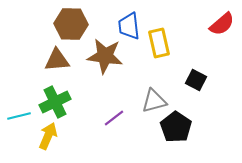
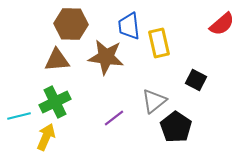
brown star: moved 1 px right, 1 px down
gray triangle: rotated 24 degrees counterclockwise
yellow arrow: moved 2 px left, 1 px down
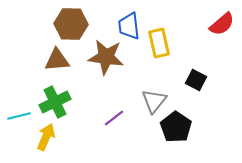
gray triangle: rotated 12 degrees counterclockwise
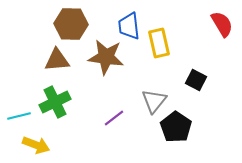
red semicircle: rotated 80 degrees counterclockwise
yellow arrow: moved 10 px left, 8 px down; rotated 88 degrees clockwise
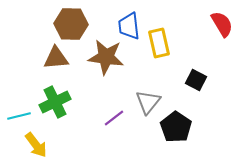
brown triangle: moved 1 px left, 2 px up
gray triangle: moved 6 px left, 1 px down
yellow arrow: rotated 32 degrees clockwise
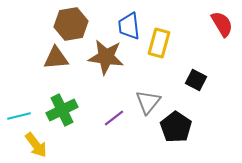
brown hexagon: rotated 12 degrees counterclockwise
yellow rectangle: rotated 28 degrees clockwise
green cross: moved 7 px right, 8 px down
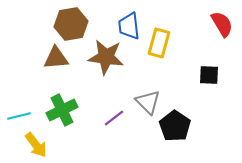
black square: moved 13 px right, 5 px up; rotated 25 degrees counterclockwise
gray triangle: rotated 24 degrees counterclockwise
black pentagon: moved 1 px left, 1 px up
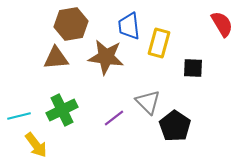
black square: moved 16 px left, 7 px up
